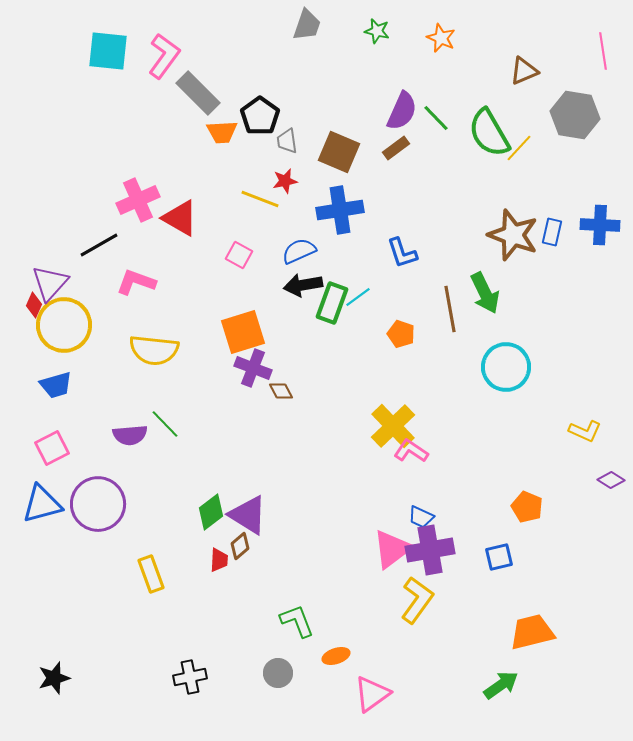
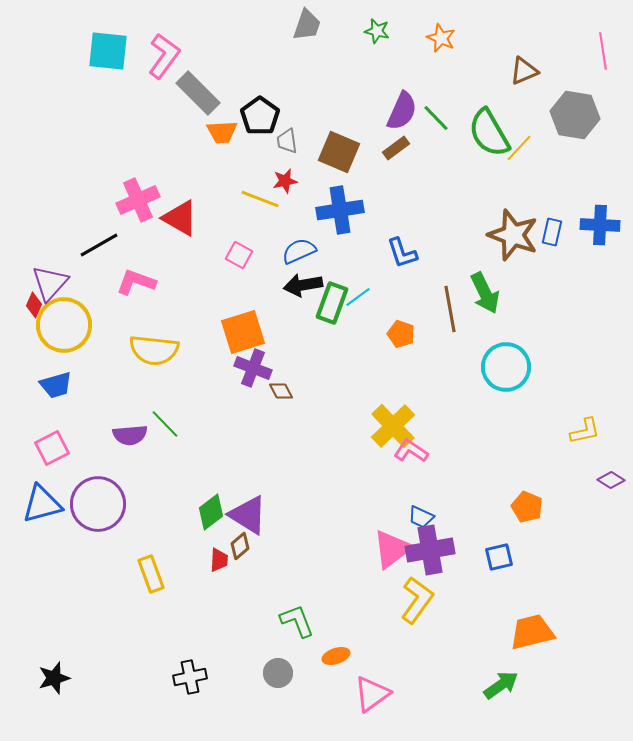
yellow L-shape at (585, 431): rotated 36 degrees counterclockwise
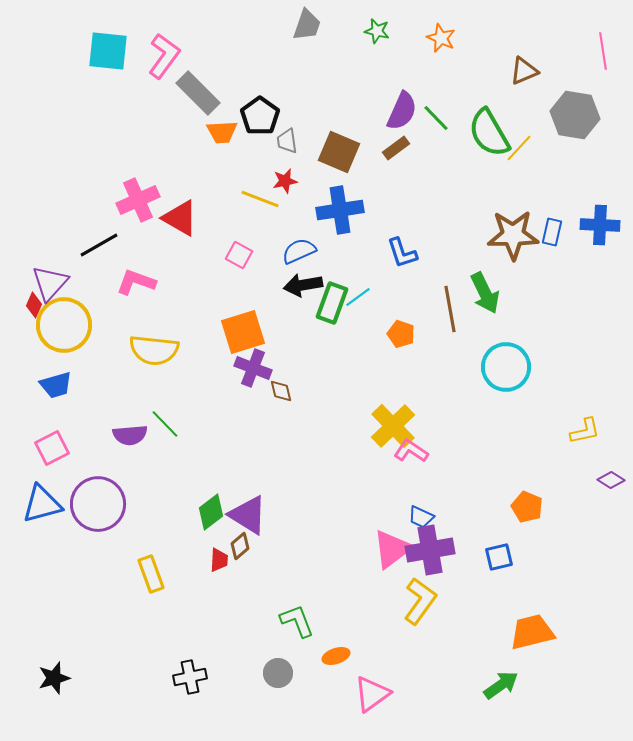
brown star at (513, 235): rotated 21 degrees counterclockwise
brown diamond at (281, 391): rotated 15 degrees clockwise
yellow L-shape at (417, 600): moved 3 px right, 1 px down
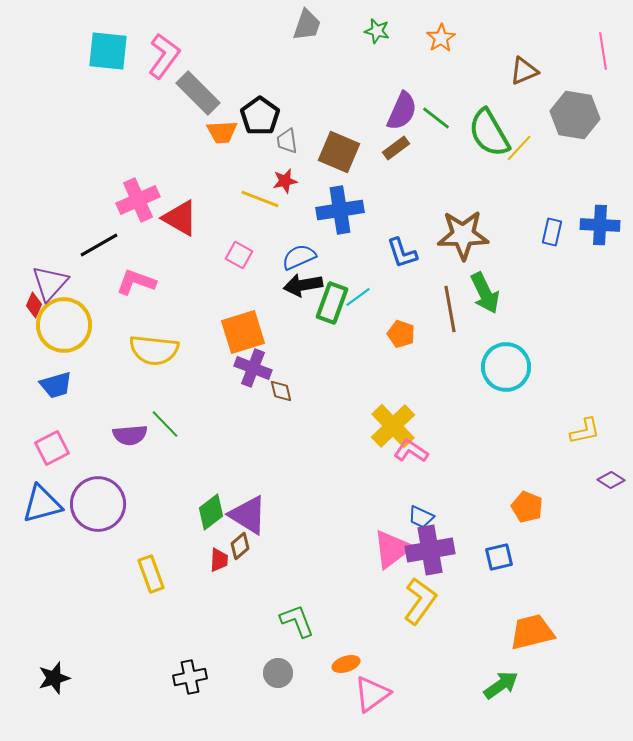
orange star at (441, 38): rotated 16 degrees clockwise
green line at (436, 118): rotated 8 degrees counterclockwise
brown star at (513, 235): moved 50 px left
blue semicircle at (299, 251): moved 6 px down
orange ellipse at (336, 656): moved 10 px right, 8 px down
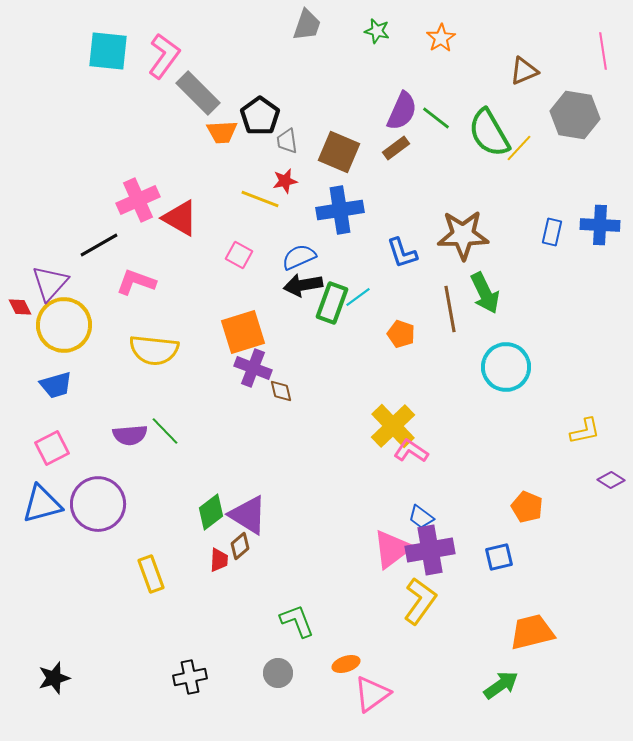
red diamond at (34, 305): moved 14 px left, 2 px down; rotated 50 degrees counterclockwise
green line at (165, 424): moved 7 px down
blue trapezoid at (421, 517): rotated 12 degrees clockwise
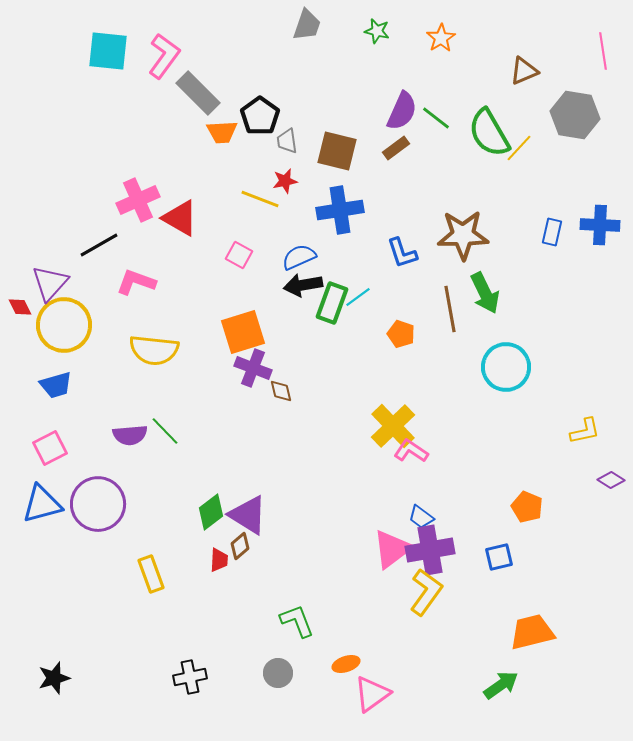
brown square at (339, 152): moved 2 px left, 1 px up; rotated 9 degrees counterclockwise
pink square at (52, 448): moved 2 px left
yellow L-shape at (420, 601): moved 6 px right, 9 px up
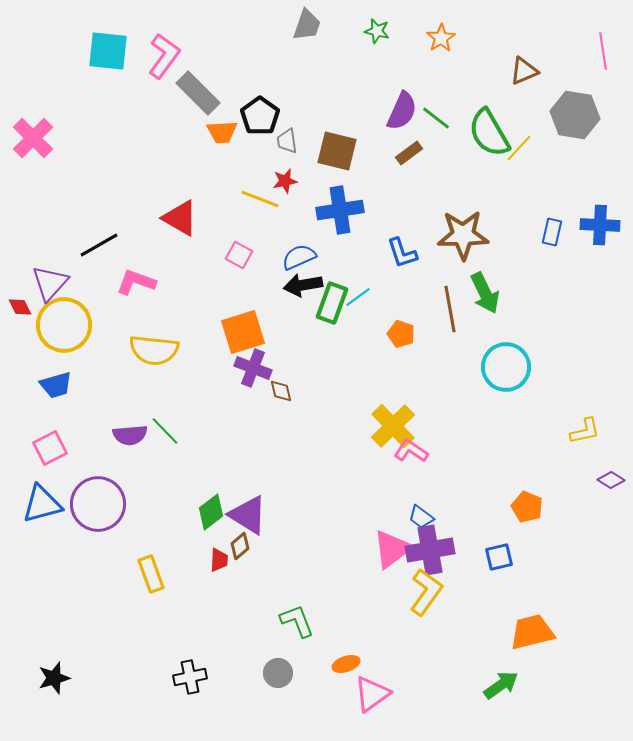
brown rectangle at (396, 148): moved 13 px right, 5 px down
pink cross at (138, 200): moved 105 px left, 62 px up; rotated 21 degrees counterclockwise
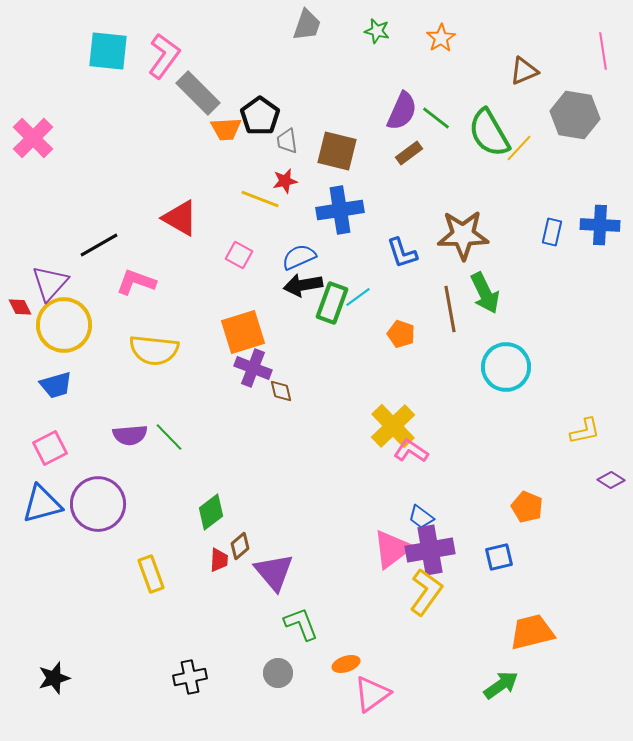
orange trapezoid at (222, 132): moved 4 px right, 3 px up
green line at (165, 431): moved 4 px right, 6 px down
purple triangle at (248, 515): moved 26 px right, 57 px down; rotated 18 degrees clockwise
green L-shape at (297, 621): moved 4 px right, 3 px down
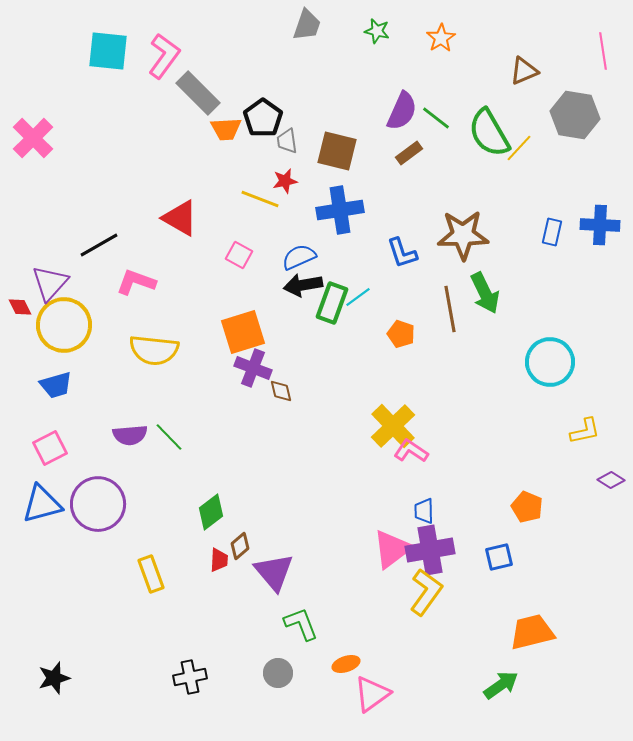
black pentagon at (260, 116): moved 3 px right, 2 px down
cyan circle at (506, 367): moved 44 px right, 5 px up
blue trapezoid at (421, 517): moved 3 px right, 6 px up; rotated 52 degrees clockwise
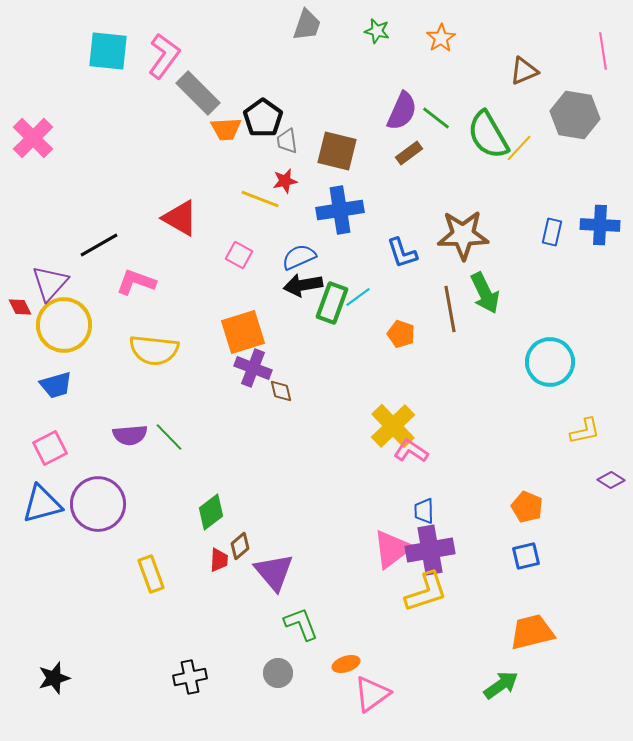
green semicircle at (489, 133): moved 1 px left, 2 px down
blue square at (499, 557): moved 27 px right, 1 px up
yellow L-shape at (426, 592): rotated 36 degrees clockwise
